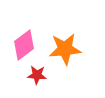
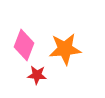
pink diamond: rotated 32 degrees counterclockwise
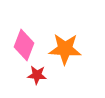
orange star: rotated 8 degrees clockwise
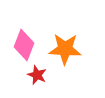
red star: rotated 18 degrees clockwise
